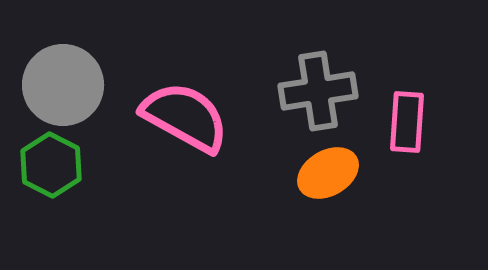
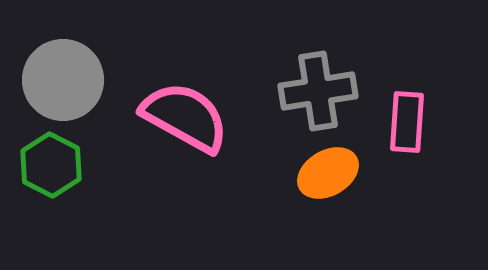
gray circle: moved 5 px up
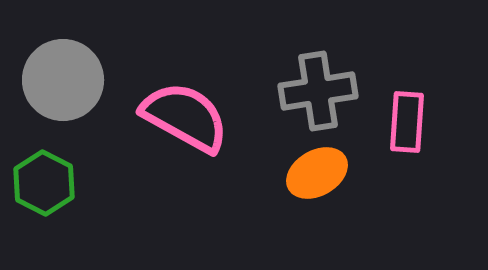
green hexagon: moved 7 px left, 18 px down
orange ellipse: moved 11 px left
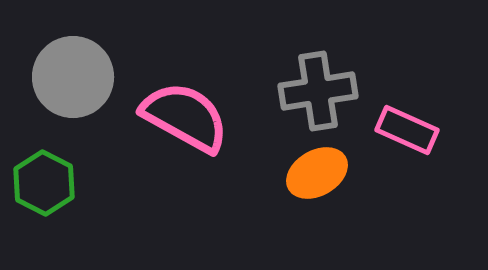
gray circle: moved 10 px right, 3 px up
pink rectangle: moved 8 px down; rotated 70 degrees counterclockwise
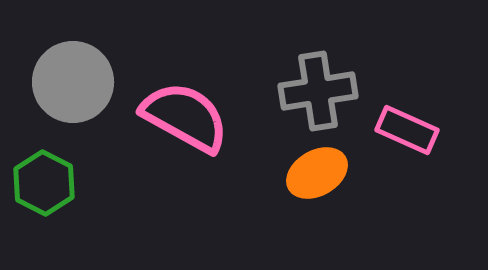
gray circle: moved 5 px down
